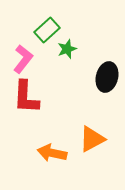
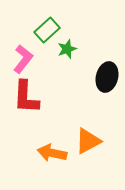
orange triangle: moved 4 px left, 2 px down
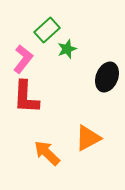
black ellipse: rotated 8 degrees clockwise
orange triangle: moved 3 px up
orange arrow: moved 5 px left; rotated 32 degrees clockwise
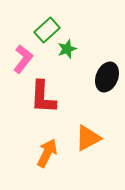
red L-shape: moved 17 px right
orange arrow: rotated 72 degrees clockwise
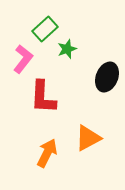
green rectangle: moved 2 px left, 1 px up
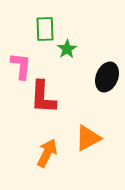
green rectangle: rotated 50 degrees counterclockwise
green star: rotated 12 degrees counterclockwise
pink L-shape: moved 2 px left, 7 px down; rotated 32 degrees counterclockwise
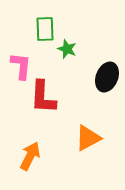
green star: rotated 18 degrees counterclockwise
orange arrow: moved 17 px left, 3 px down
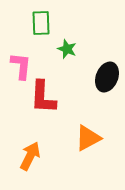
green rectangle: moved 4 px left, 6 px up
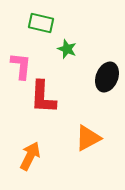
green rectangle: rotated 75 degrees counterclockwise
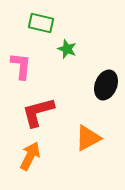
black ellipse: moved 1 px left, 8 px down
red L-shape: moved 5 px left, 15 px down; rotated 72 degrees clockwise
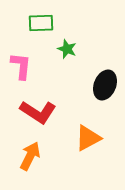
green rectangle: rotated 15 degrees counterclockwise
black ellipse: moved 1 px left
red L-shape: rotated 132 degrees counterclockwise
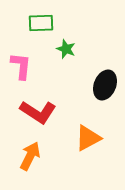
green star: moved 1 px left
